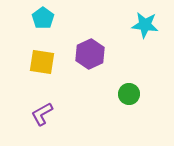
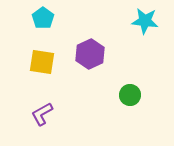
cyan star: moved 4 px up
green circle: moved 1 px right, 1 px down
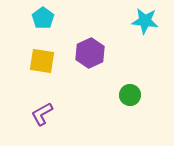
purple hexagon: moved 1 px up
yellow square: moved 1 px up
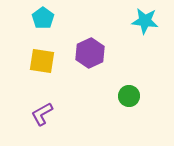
green circle: moved 1 px left, 1 px down
